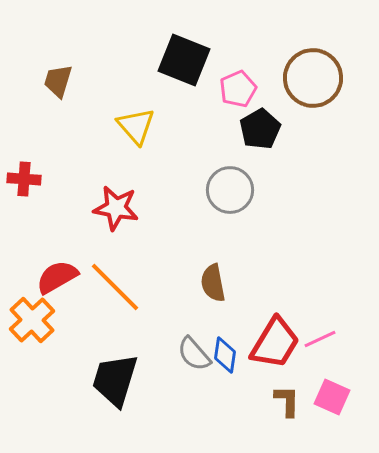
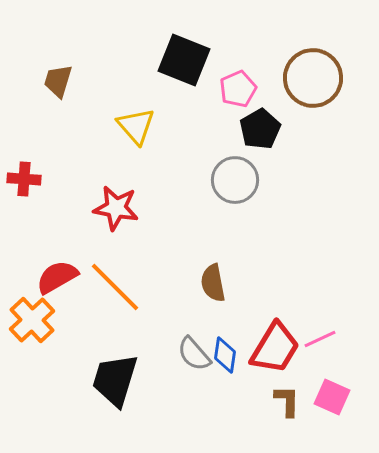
gray circle: moved 5 px right, 10 px up
red trapezoid: moved 5 px down
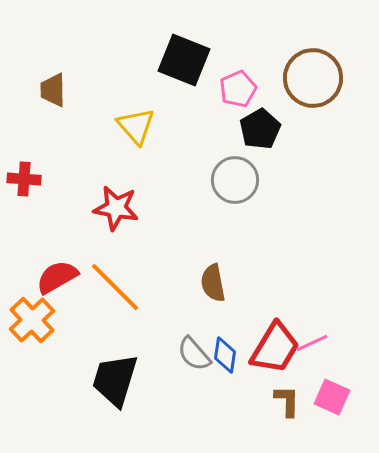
brown trapezoid: moved 5 px left, 9 px down; rotated 18 degrees counterclockwise
pink line: moved 8 px left, 4 px down
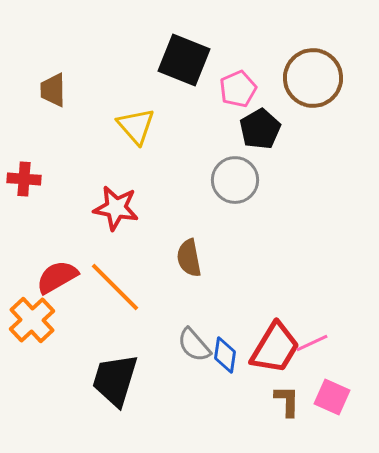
brown semicircle: moved 24 px left, 25 px up
gray semicircle: moved 9 px up
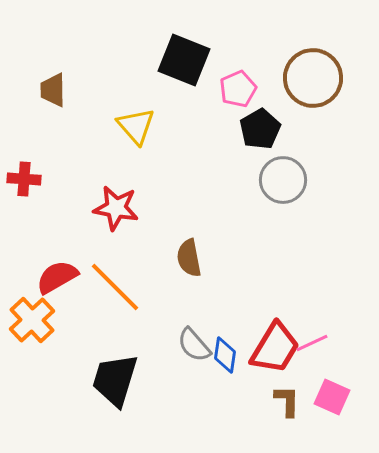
gray circle: moved 48 px right
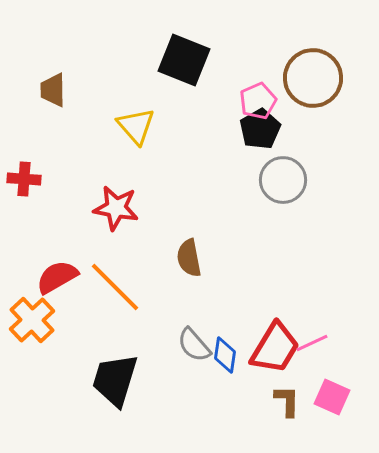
pink pentagon: moved 20 px right, 12 px down
